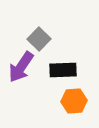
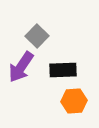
gray square: moved 2 px left, 3 px up
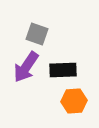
gray square: moved 2 px up; rotated 25 degrees counterclockwise
purple arrow: moved 5 px right
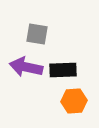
gray square: rotated 10 degrees counterclockwise
purple arrow: rotated 68 degrees clockwise
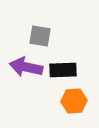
gray square: moved 3 px right, 2 px down
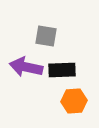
gray square: moved 6 px right
black rectangle: moved 1 px left
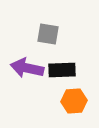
gray square: moved 2 px right, 2 px up
purple arrow: moved 1 px right, 1 px down
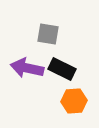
black rectangle: moved 1 px up; rotated 28 degrees clockwise
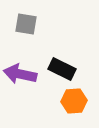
gray square: moved 22 px left, 10 px up
purple arrow: moved 7 px left, 6 px down
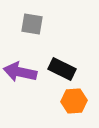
gray square: moved 6 px right
purple arrow: moved 2 px up
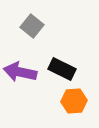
gray square: moved 2 px down; rotated 30 degrees clockwise
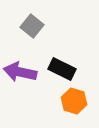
orange hexagon: rotated 20 degrees clockwise
